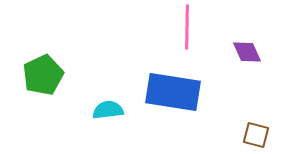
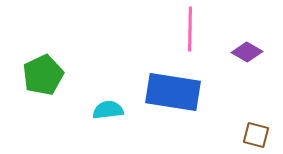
pink line: moved 3 px right, 2 px down
purple diamond: rotated 36 degrees counterclockwise
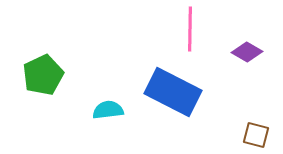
blue rectangle: rotated 18 degrees clockwise
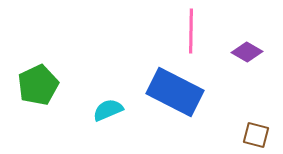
pink line: moved 1 px right, 2 px down
green pentagon: moved 5 px left, 10 px down
blue rectangle: moved 2 px right
cyan semicircle: rotated 16 degrees counterclockwise
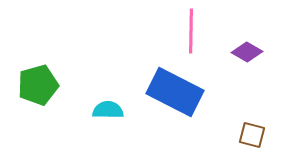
green pentagon: rotated 9 degrees clockwise
cyan semicircle: rotated 24 degrees clockwise
brown square: moved 4 px left
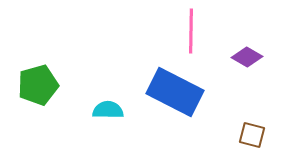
purple diamond: moved 5 px down
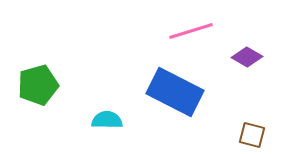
pink line: rotated 72 degrees clockwise
cyan semicircle: moved 1 px left, 10 px down
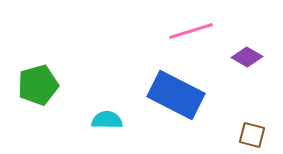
blue rectangle: moved 1 px right, 3 px down
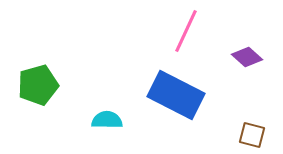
pink line: moved 5 px left; rotated 48 degrees counterclockwise
purple diamond: rotated 12 degrees clockwise
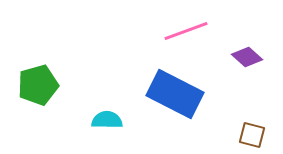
pink line: rotated 45 degrees clockwise
blue rectangle: moved 1 px left, 1 px up
